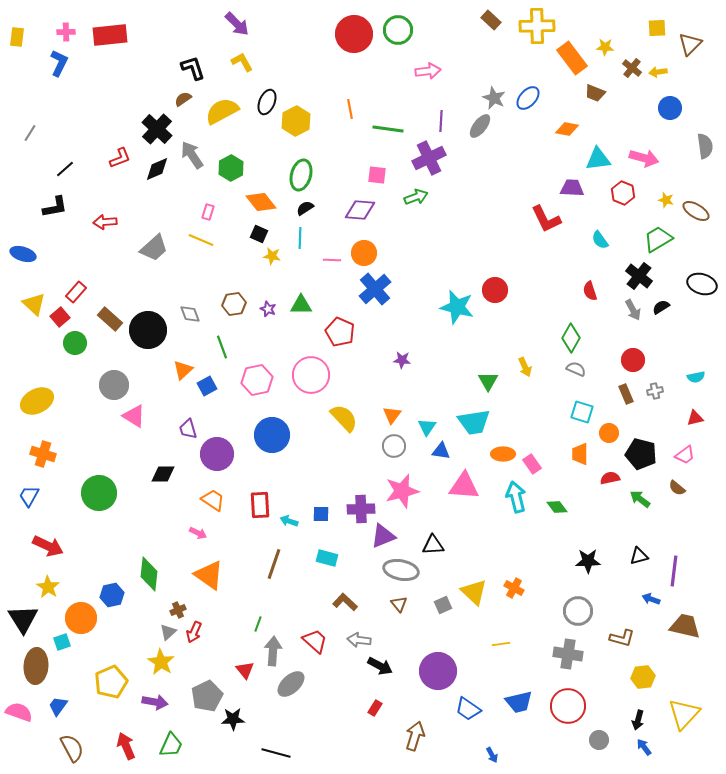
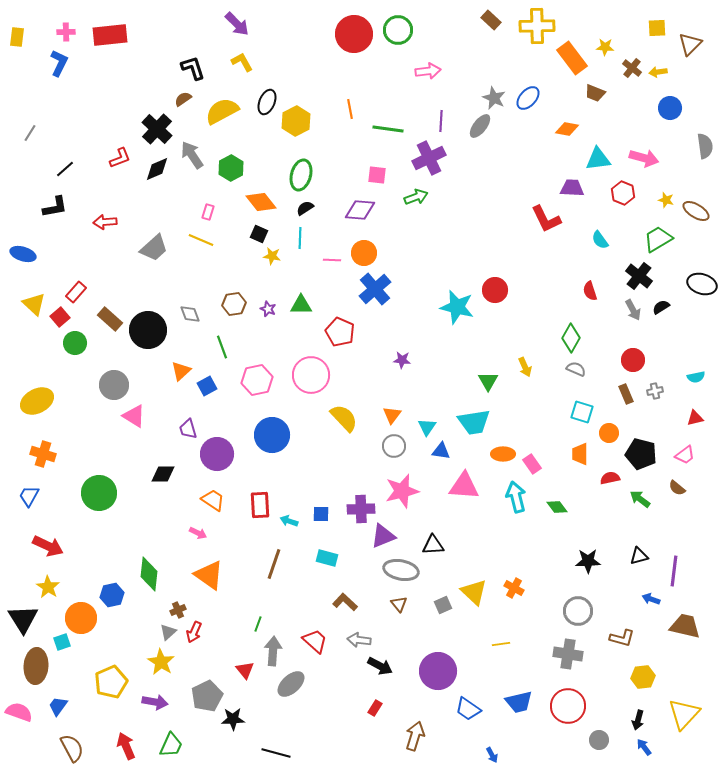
orange triangle at (183, 370): moved 2 px left, 1 px down
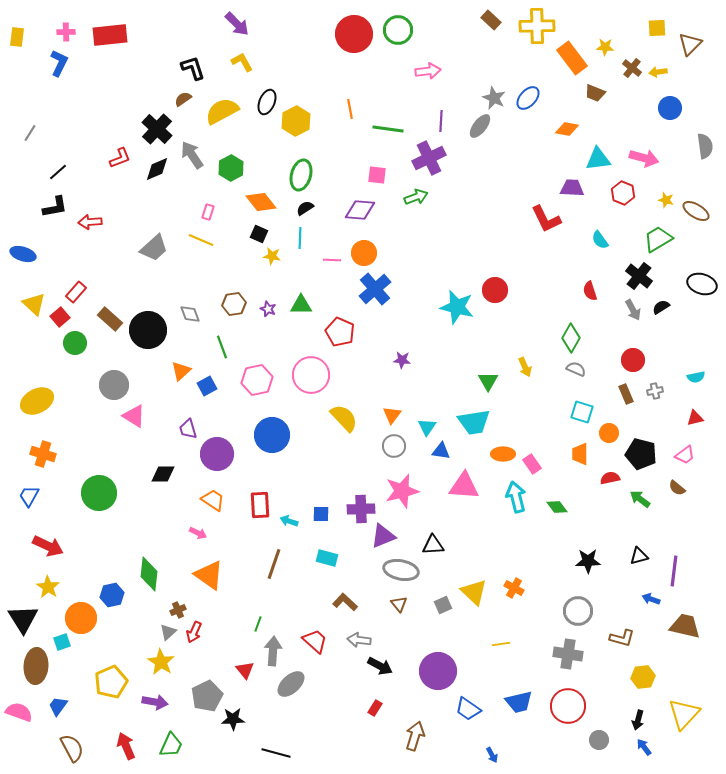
black line at (65, 169): moved 7 px left, 3 px down
red arrow at (105, 222): moved 15 px left
